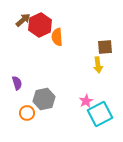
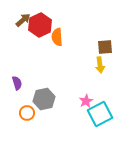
yellow arrow: moved 2 px right
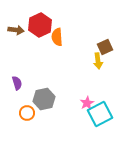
brown arrow: moved 7 px left, 10 px down; rotated 49 degrees clockwise
brown square: rotated 21 degrees counterclockwise
yellow arrow: moved 2 px left, 4 px up
pink star: moved 1 px right, 2 px down
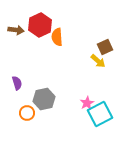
yellow arrow: rotated 42 degrees counterclockwise
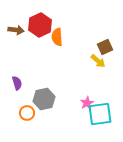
cyan square: rotated 20 degrees clockwise
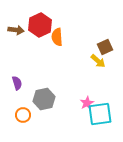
orange circle: moved 4 px left, 2 px down
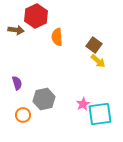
red hexagon: moved 4 px left, 9 px up
brown square: moved 11 px left, 2 px up; rotated 28 degrees counterclockwise
pink star: moved 4 px left, 1 px down
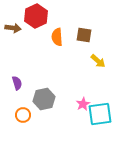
brown arrow: moved 3 px left, 2 px up
brown square: moved 10 px left, 10 px up; rotated 28 degrees counterclockwise
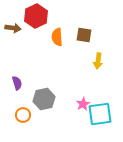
yellow arrow: rotated 56 degrees clockwise
